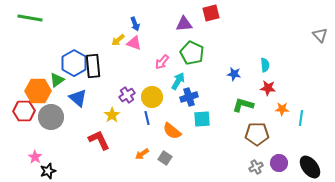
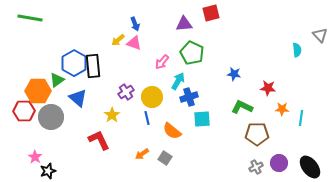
cyan semicircle: moved 32 px right, 15 px up
purple cross: moved 1 px left, 3 px up
green L-shape: moved 1 px left, 2 px down; rotated 10 degrees clockwise
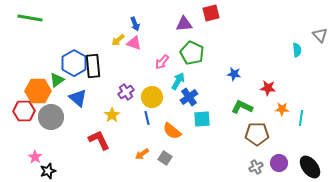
blue cross: rotated 18 degrees counterclockwise
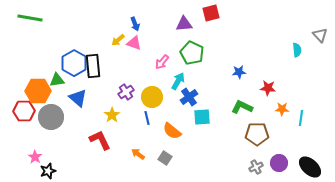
blue star: moved 5 px right, 2 px up; rotated 16 degrees counterclockwise
green triangle: rotated 28 degrees clockwise
cyan square: moved 2 px up
red L-shape: moved 1 px right
orange arrow: moved 4 px left; rotated 72 degrees clockwise
black ellipse: rotated 10 degrees counterclockwise
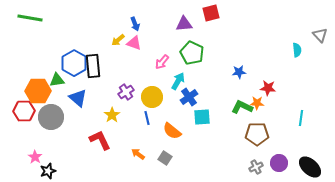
orange star: moved 25 px left, 6 px up
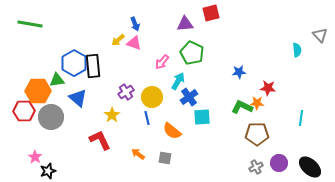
green line: moved 6 px down
purple triangle: moved 1 px right
gray square: rotated 24 degrees counterclockwise
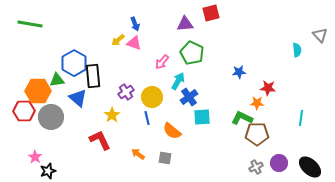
black rectangle: moved 10 px down
green L-shape: moved 11 px down
